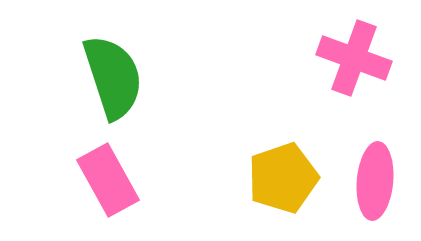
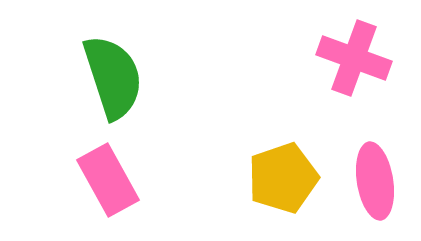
pink ellipse: rotated 14 degrees counterclockwise
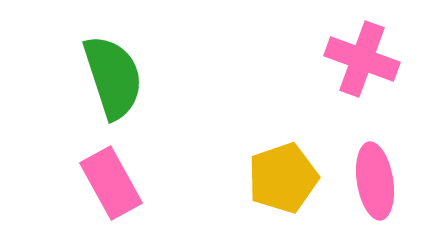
pink cross: moved 8 px right, 1 px down
pink rectangle: moved 3 px right, 3 px down
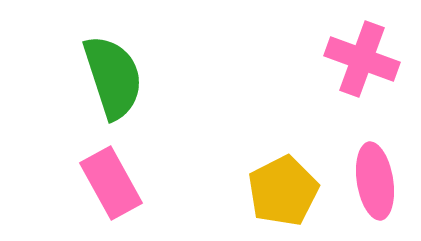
yellow pentagon: moved 13 px down; rotated 8 degrees counterclockwise
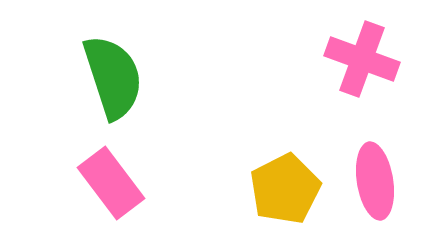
pink rectangle: rotated 8 degrees counterclockwise
yellow pentagon: moved 2 px right, 2 px up
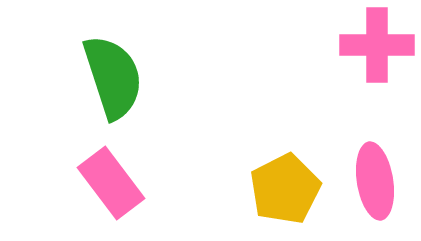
pink cross: moved 15 px right, 14 px up; rotated 20 degrees counterclockwise
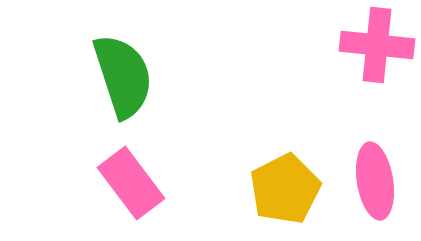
pink cross: rotated 6 degrees clockwise
green semicircle: moved 10 px right, 1 px up
pink rectangle: moved 20 px right
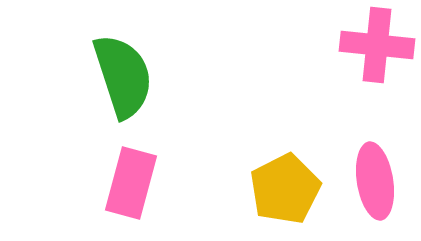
pink rectangle: rotated 52 degrees clockwise
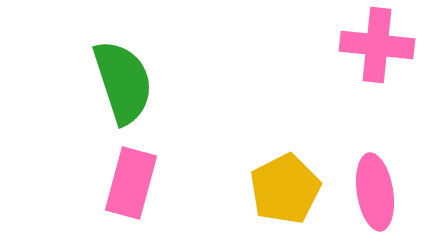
green semicircle: moved 6 px down
pink ellipse: moved 11 px down
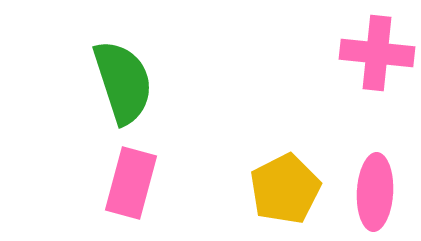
pink cross: moved 8 px down
pink ellipse: rotated 12 degrees clockwise
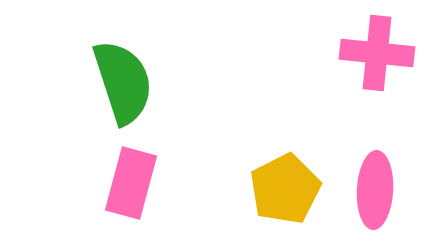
pink ellipse: moved 2 px up
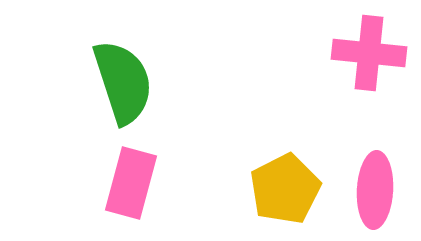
pink cross: moved 8 px left
